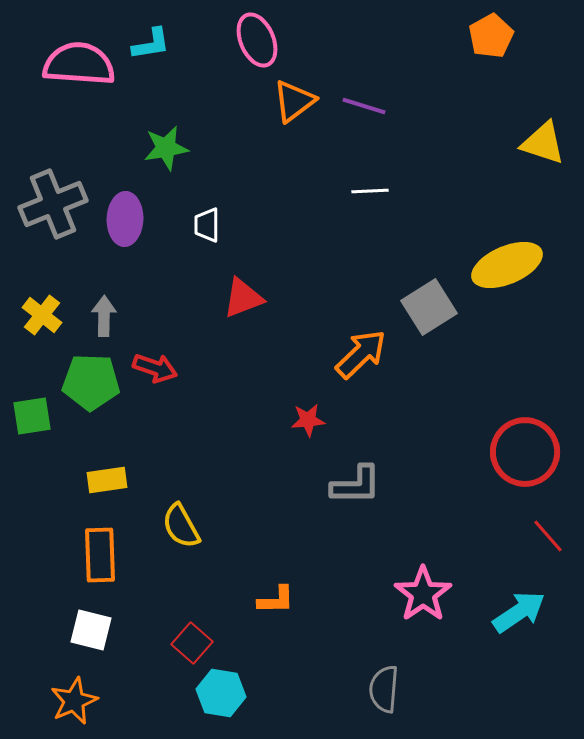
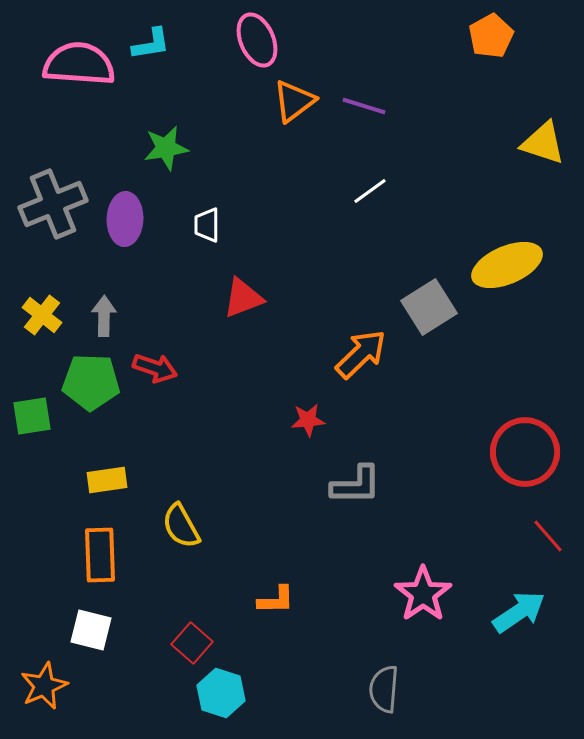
white line: rotated 33 degrees counterclockwise
cyan hexagon: rotated 9 degrees clockwise
orange star: moved 30 px left, 15 px up
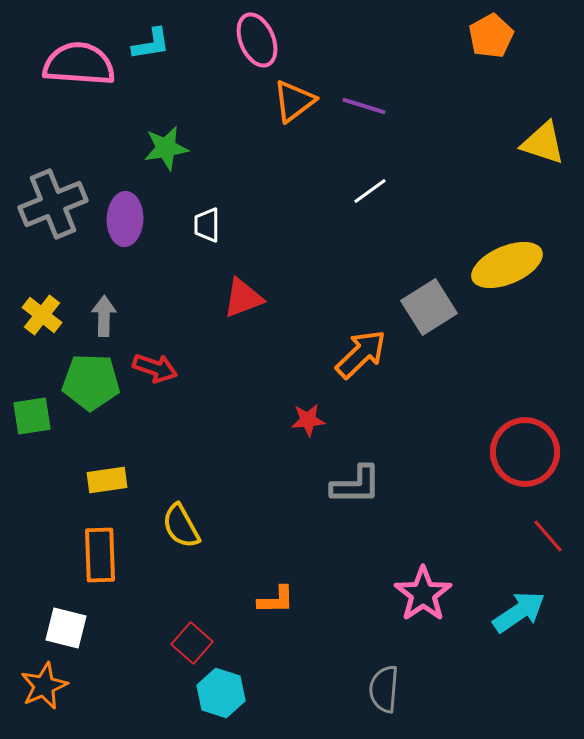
white square: moved 25 px left, 2 px up
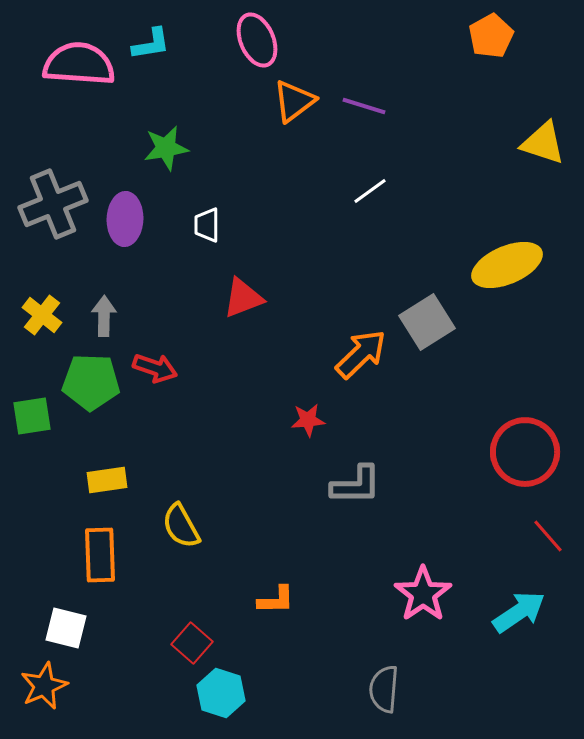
gray square: moved 2 px left, 15 px down
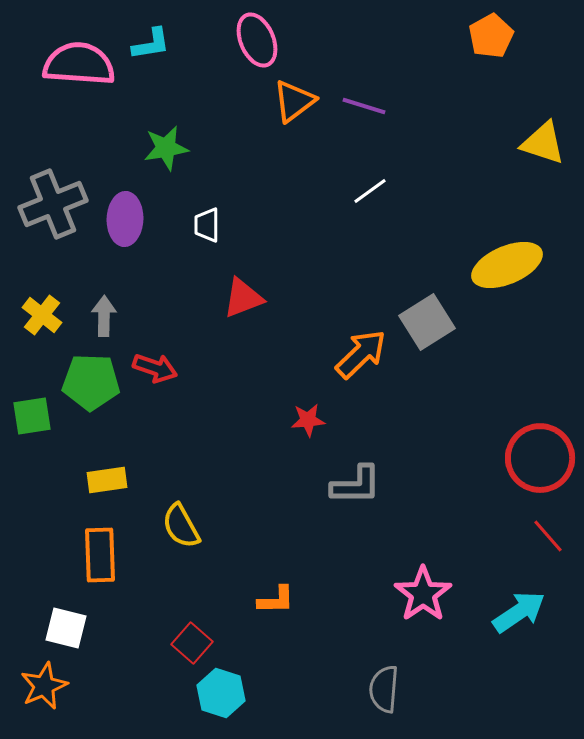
red circle: moved 15 px right, 6 px down
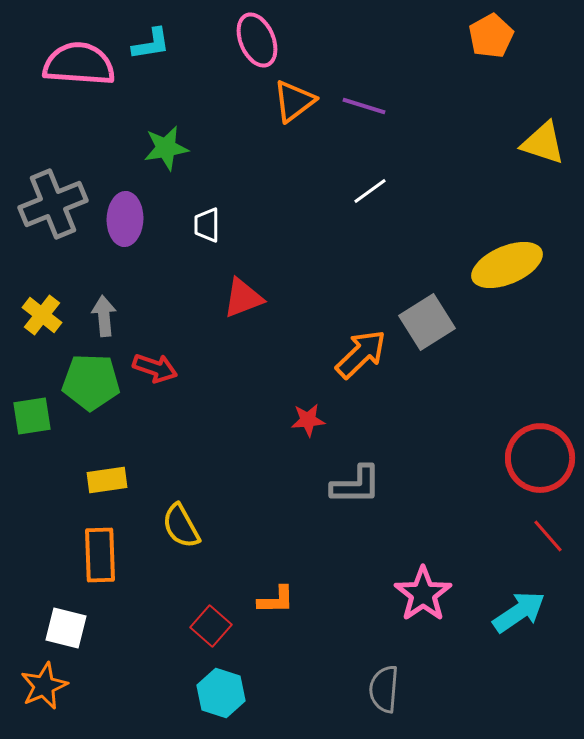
gray arrow: rotated 6 degrees counterclockwise
red square: moved 19 px right, 17 px up
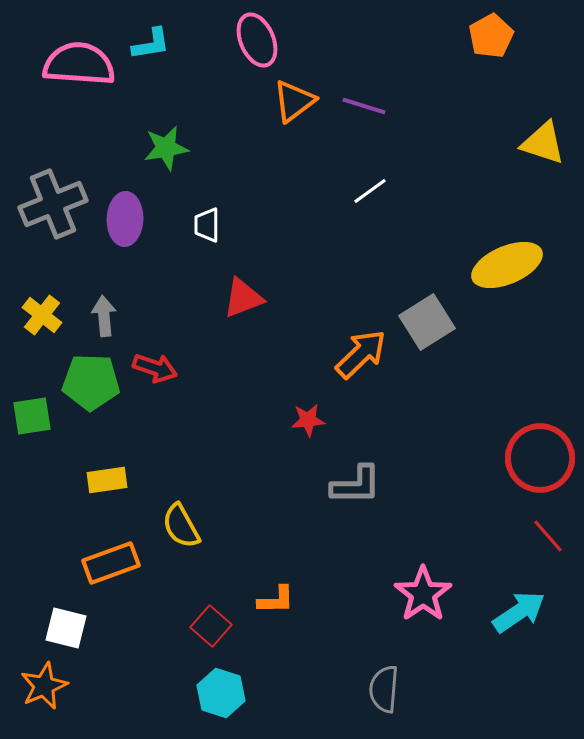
orange rectangle: moved 11 px right, 8 px down; rotated 72 degrees clockwise
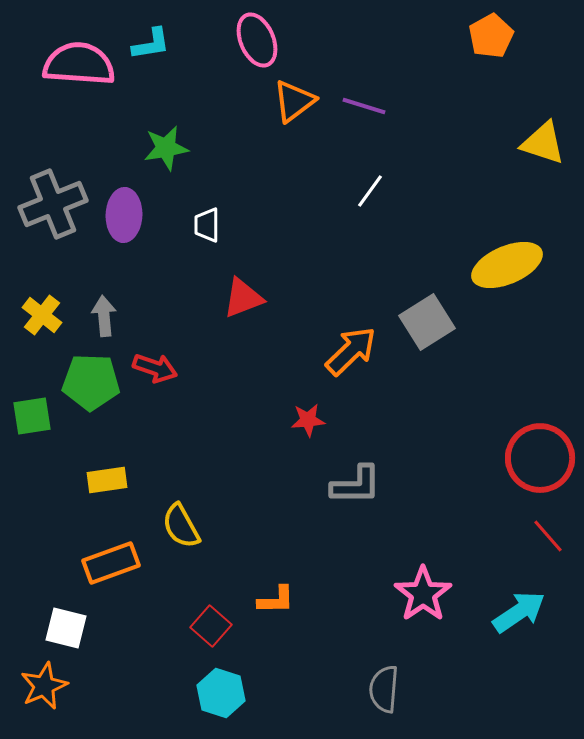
white line: rotated 18 degrees counterclockwise
purple ellipse: moved 1 px left, 4 px up
orange arrow: moved 10 px left, 3 px up
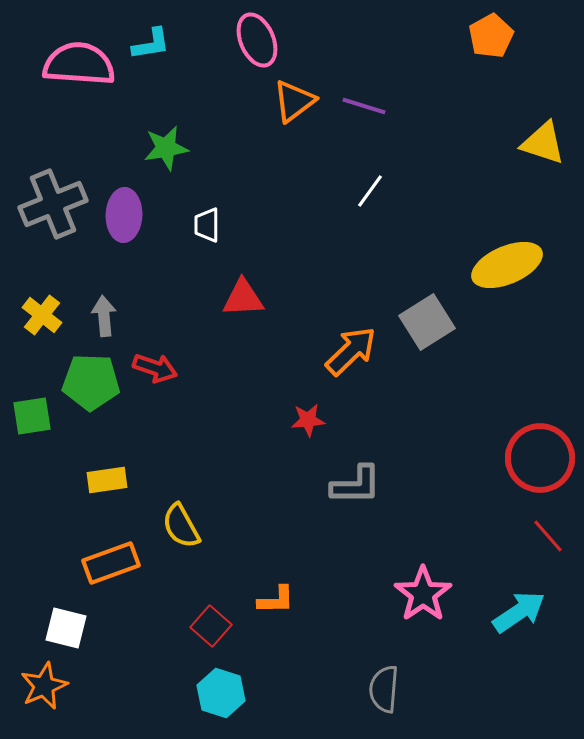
red triangle: rotated 18 degrees clockwise
